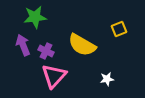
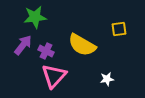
yellow square: rotated 14 degrees clockwise
purple arrow: rotated 60 degrees clockwise
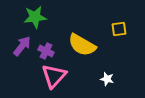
purple arrow: moved 1 px left, 1 px down
white star: rotated 24 degrees clockwise
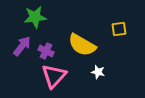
white star: moved 9 px left, 7 px up
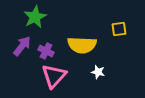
green star: rotated 20 degrees counterclockwise
yellow semicircle: rotated 28 degrees counterclockwise
